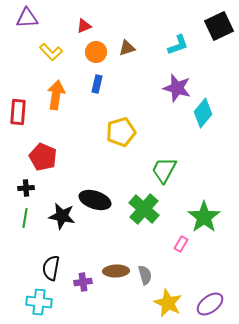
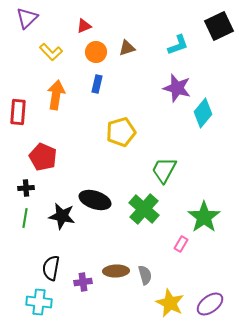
purple triangle: rotated 40 degrees counterclockwise
yellow star: moved 2 px right
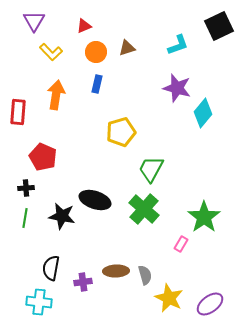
purple triangle: moved 7 px right, 3 px down; rotated 15 degrees counterclockwise
green trapezoid: moved 13 px left, 1 px up
yellow star: moved 1 px left, 5 px up
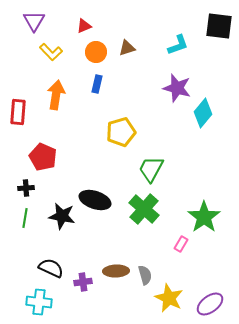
black square: rotated 32 degrees clockwise
black semicircle: rotated 105 degrees clockwise
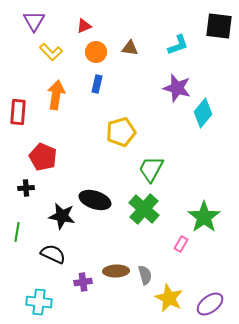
brown triangle: moved 3 px right; rotated 24 degrees clockwise
green line: moved 8 px left, 14 px down
black semicircle: moved 2 px right, 14 px up
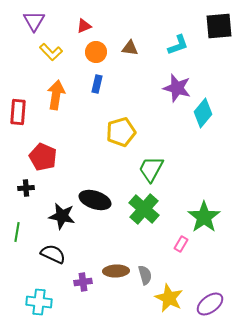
black square: rotated 12 degrees counterclockwise
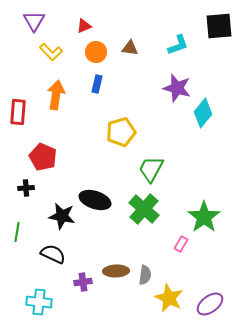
gray semicircle: rotated 24 degrees clockwise
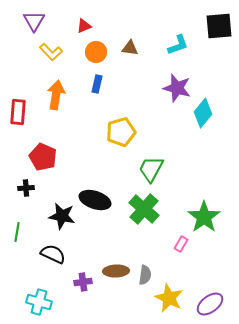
cyan cross: rotated 10 degrees clockwise
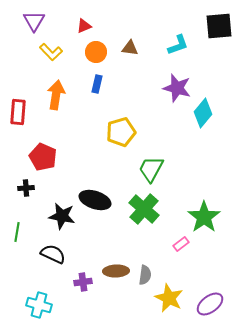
pink rectangle: rotated 21 degrees clockwise
cyan cross: moved 3 px down
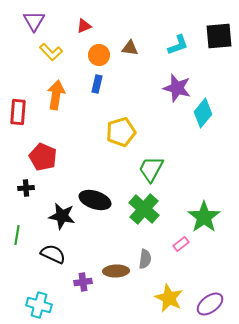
black square: moved 10 px down
orange circle: moved 3 px right, 3 px down
green line: moved 3 px down
gray semicircle: moved 16 px up
